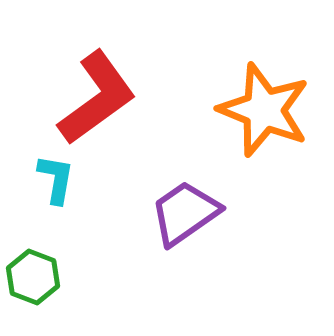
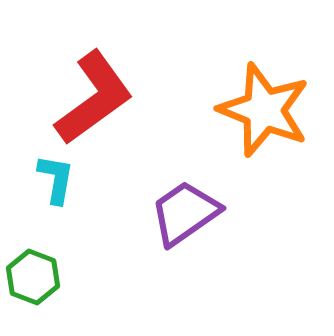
red L-shape: moved 3 px left
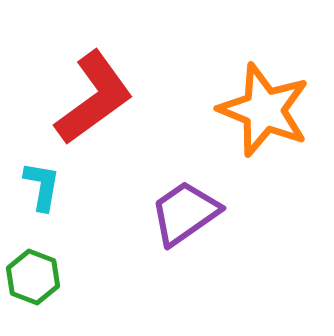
cyan L-shape: moved 14 px left, 7 px down
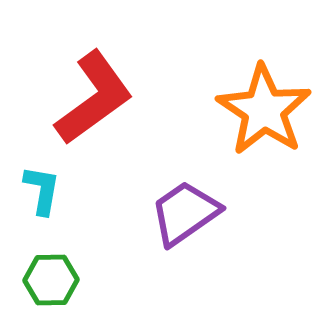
orange star: rotated 12 degrees clockwise
cyan L-shape: moved 4 px down
green hexagon: moved 18 px right, 3 px down; rotated 22 degrees counterclockwise
